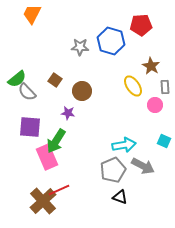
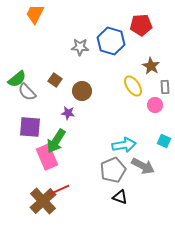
orange trapezoid: moved 3 px right
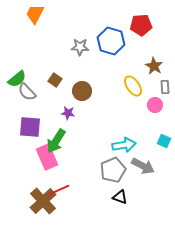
brown star: moved 3 px right
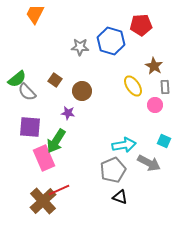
pink rectangle: moved 3 px left, 1 px down
gray arrow: moved 6 px right, 3 px up
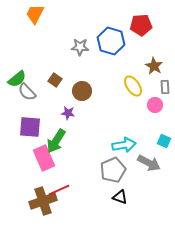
brown cross: rotated 24 degrees clockwise
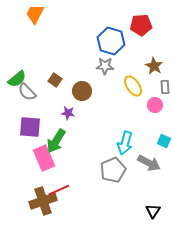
gray star: moved 25 px right, 19 px down
cyan arrow: moved 1 px right, 2 px up; rotated 115 degrees clockwise
black triangle: moved 33 px right, 14 px down; rotated 42 degrees clockwise
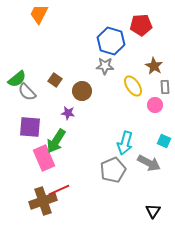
orange trapezoid: moved 4 px right
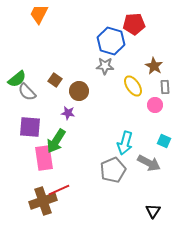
red pentagon: moved 7 px left, 1 px up
brown circle: moved 3 px left
pink rectangle: rotated 15 degrees clockwise
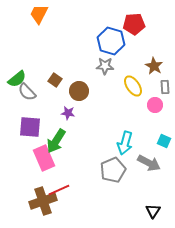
pink rectangle: rotated 15 degrees counterclockwise
